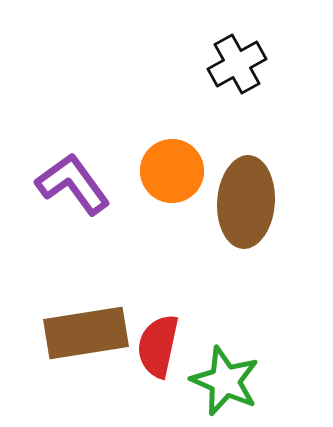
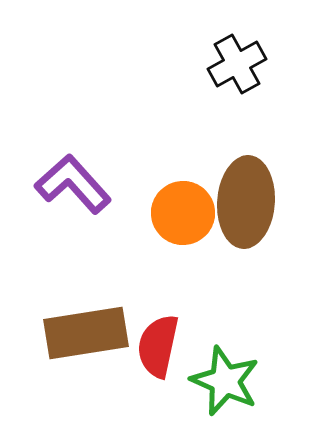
orange circle: moved 11 px right, 42 px down
purple L-shape: rotated 6 degrees counterclockwise
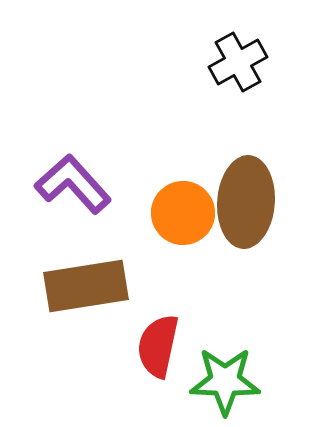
black cross: moved 1 px right, 2 px up
brown rectangle: moved 47 px up
green star: rotated 22 degrees counterclockwise
